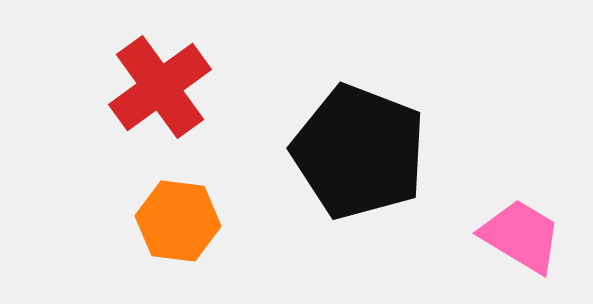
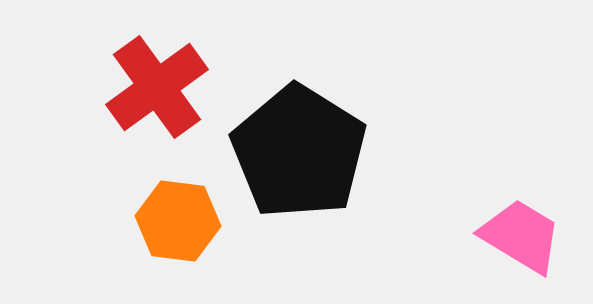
red cross: moved 3 px left
black pentagon: moved 60 px left; rotated 11 degrees clockwise
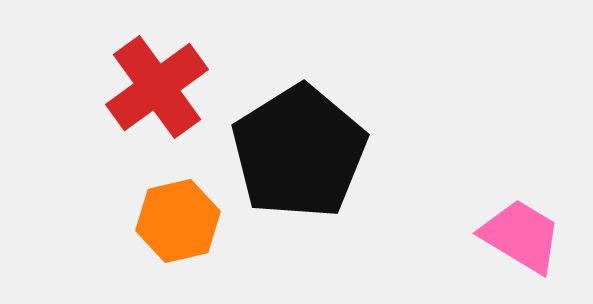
black pentagon: rotated 8 degrees clockwise
orange hexagon: rotated 20 degrees counterclockwise
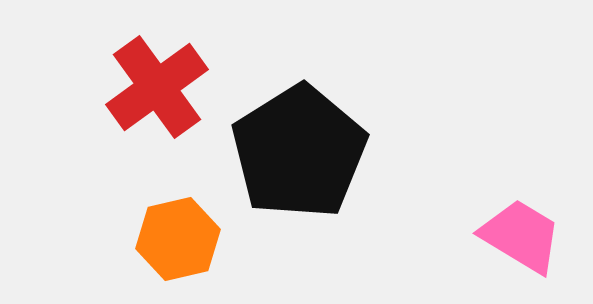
orange hexagon: moved 18 px down
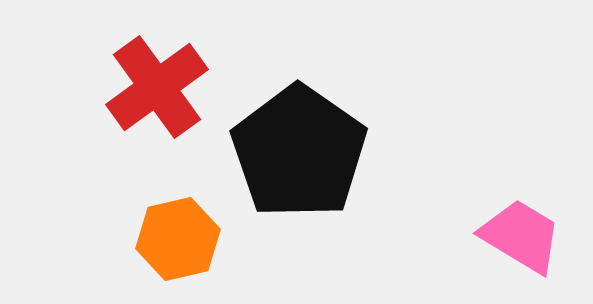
black pentagon: rotated 5 degrees counterclockwise
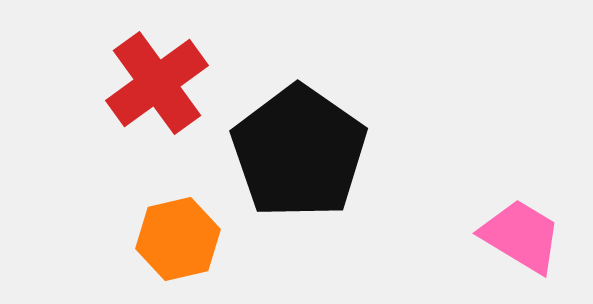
red cross: moved 4 px up
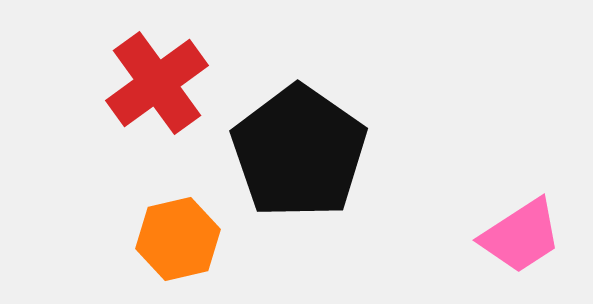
pink trapezoid: rotated 116 degrees clockwise
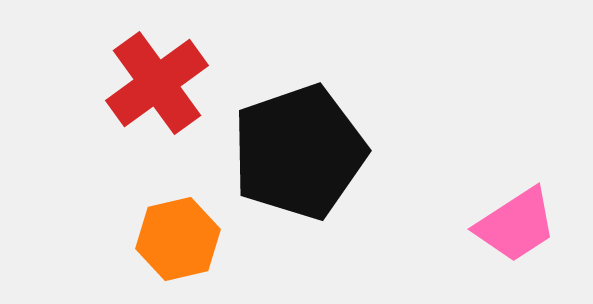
black pentagon: rotated 18 degrees clockwise
pink trapezoid: moved 5 px left, 11 px up
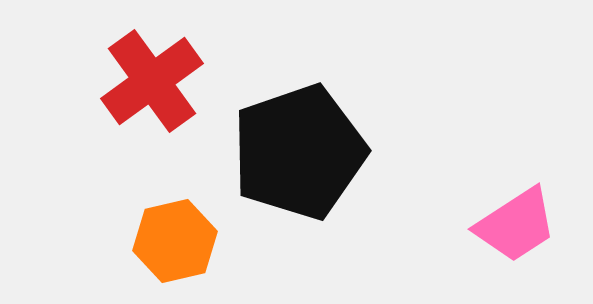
red cross: moved 5 px left, 2 px up
orange hexagon: moved 3 px left, 2 px down
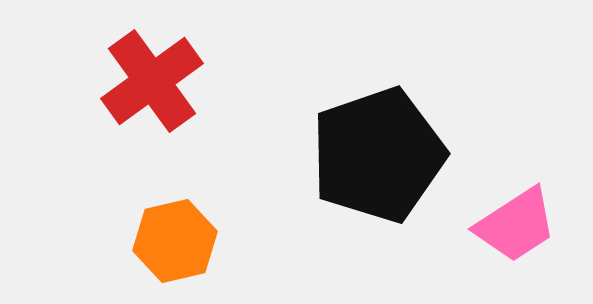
black pentagon: moved 79 px right, 3 px down
